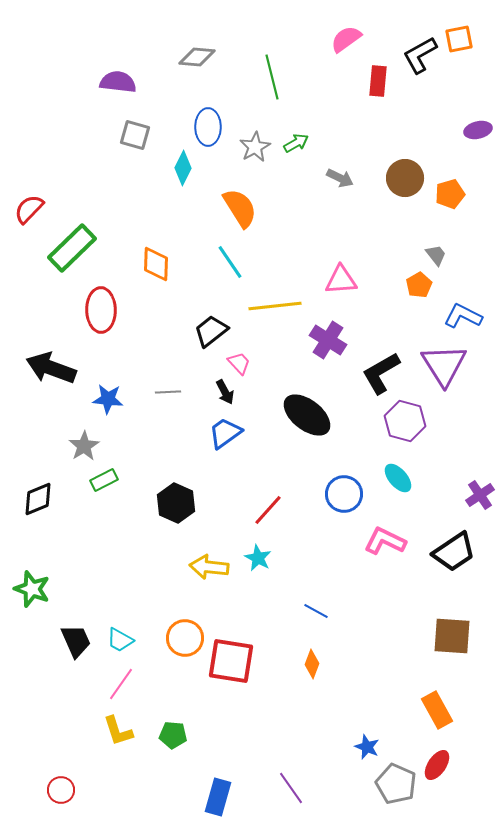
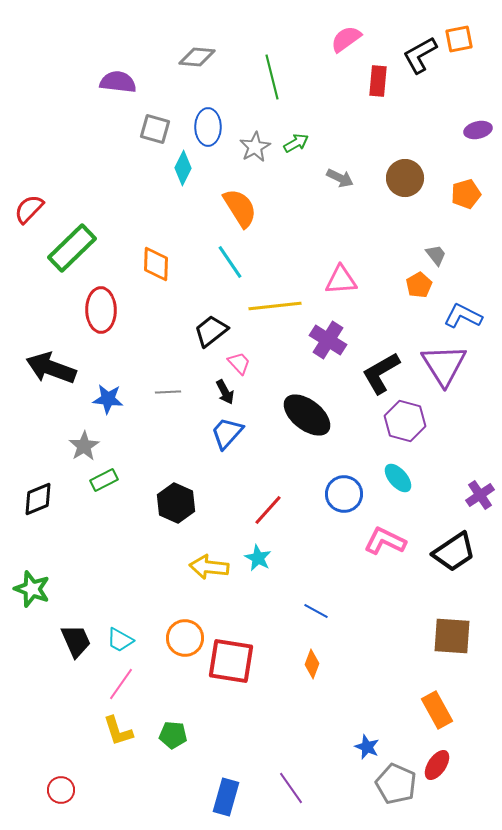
gray square at (135, 135): moved 20 px right, 6 px up
orange pentagon at (450, 194): moved 16 px right
blue trapezoid at (225, 433): moved 2 px right; rotated 12 degrees counterclockwise
blue rectangle at (218, 797): moved 8 px right
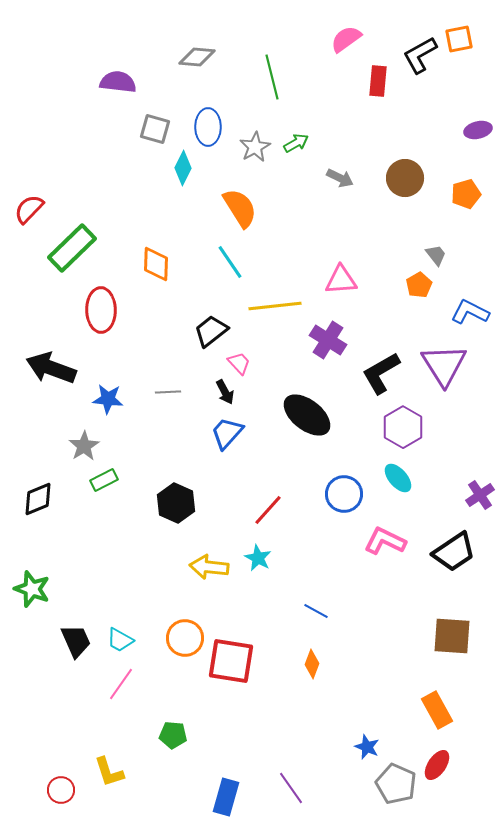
blue L-shape at (463, 316): moved 7 px right, 4 px up
purple hexagon at (405, 421): moved 2 px left, 6 px down; rotated 15 degrees clockwise
yellow L-shape at (118, 731): moved 9 px left, 41 px down
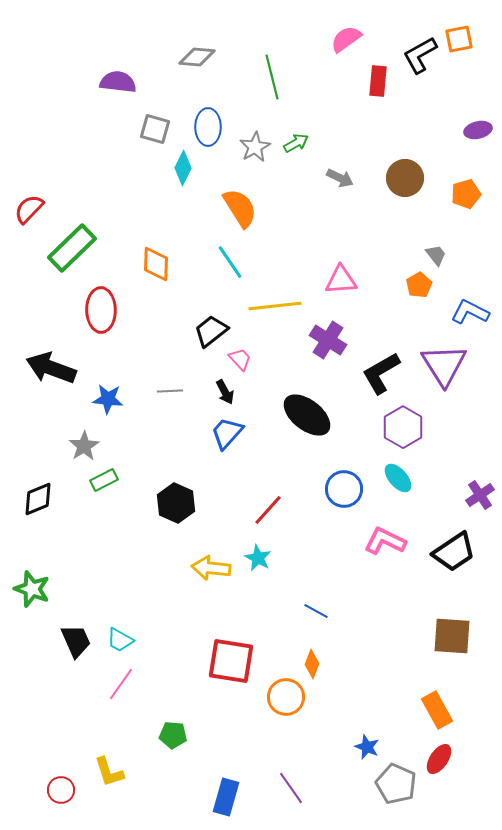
pink trapezoid at (239, 363): moved 1 px right, 4 px up
gray line at (168, 392): moved 2 px right, 1 px up
blue circle at (344, 494): moved 5 px up
yellow arrow at (209, 567): moved 2 px right, 1 px down
orange circle at (185, 638): moved 101 px right, 59 px down
red ellipse at (437, 765): moved 2 px right, 6 px up
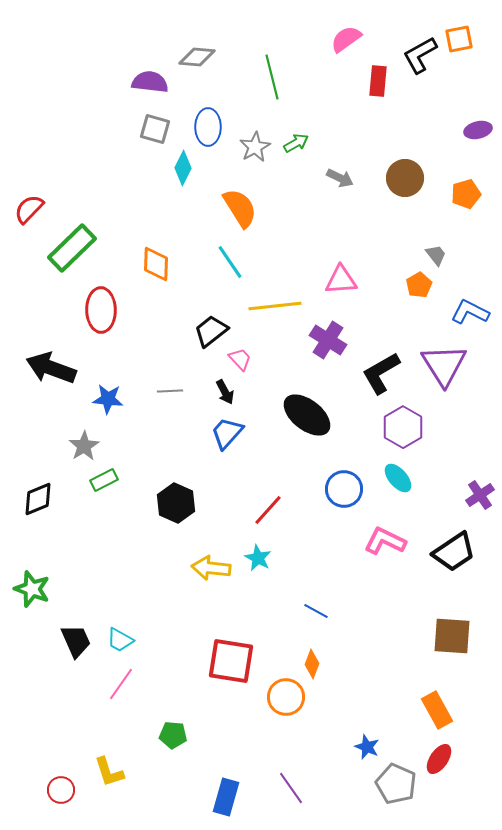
purple semicircle at (118, 82): moved 32 px right
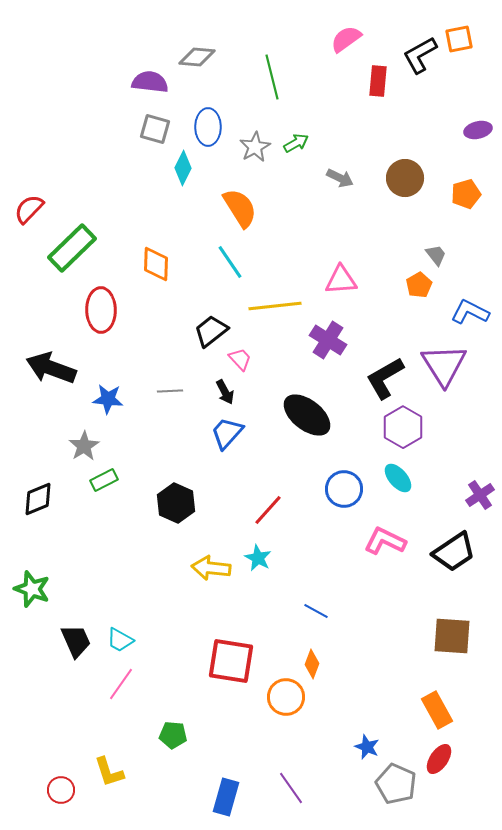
black L-shape at (381, 373): moved 4 px right, 5 px down
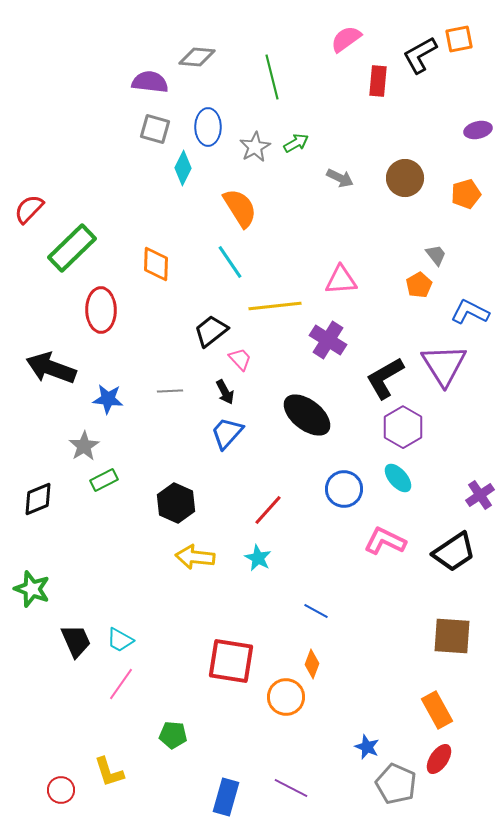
yellow arrow at (211, 568): moved 16 px left, 11 px up
purple line at (291, 788): rotated 28 degrees counterclockwise
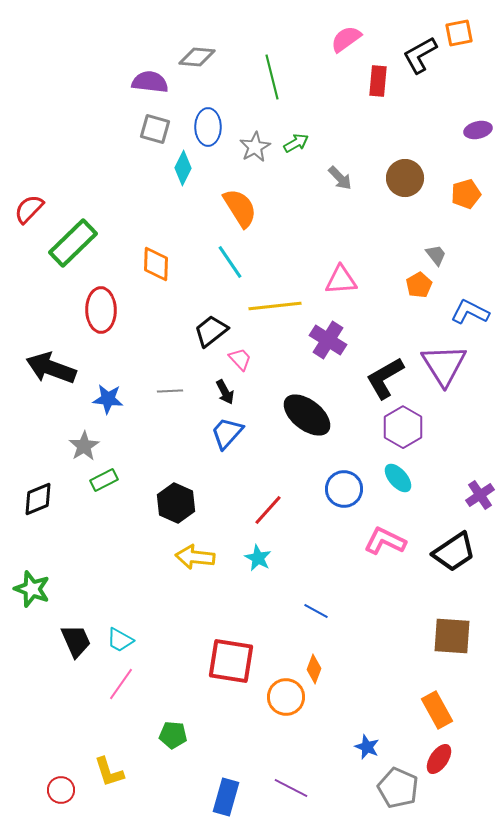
orange square at (459, 39): moved 6 px up
gray arrow at (340, 178): rotated 20 degrees clockwise
green rectangle at (72, 248): moved 1 px right, 5 px up
orange diamond at (312, 664): moved 2 px right, 5 px down
gray pentagon at (396, 784): moved 2 px right, 4 px down
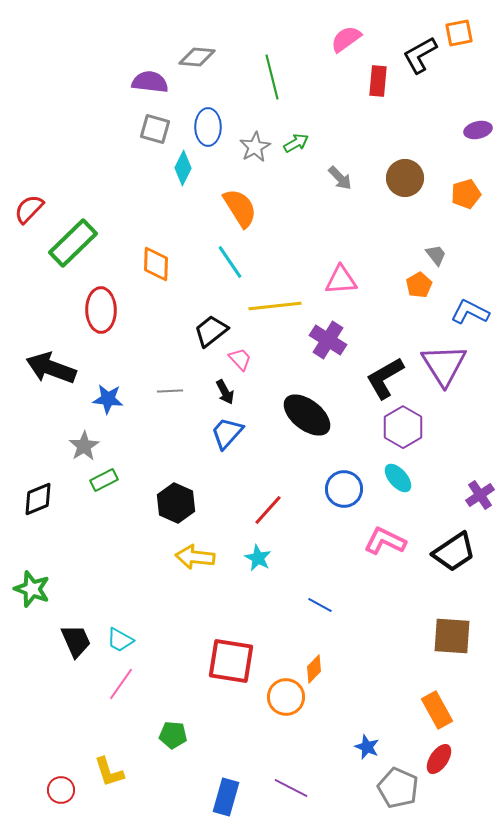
blue line at (316, 611): moved 4 px right, 6 px up
orange diamond at (314, 669): rotated 24 degrees clockwise
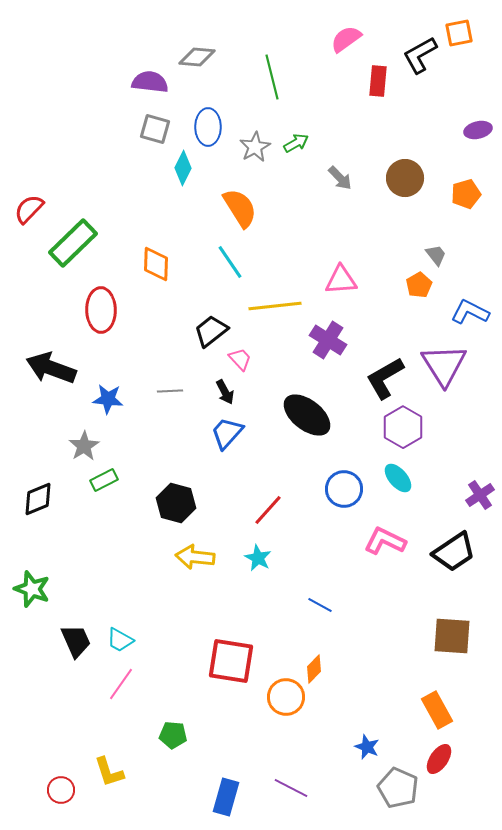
black hexagon at (176, 503): rotated 9 degrees counterclockwise
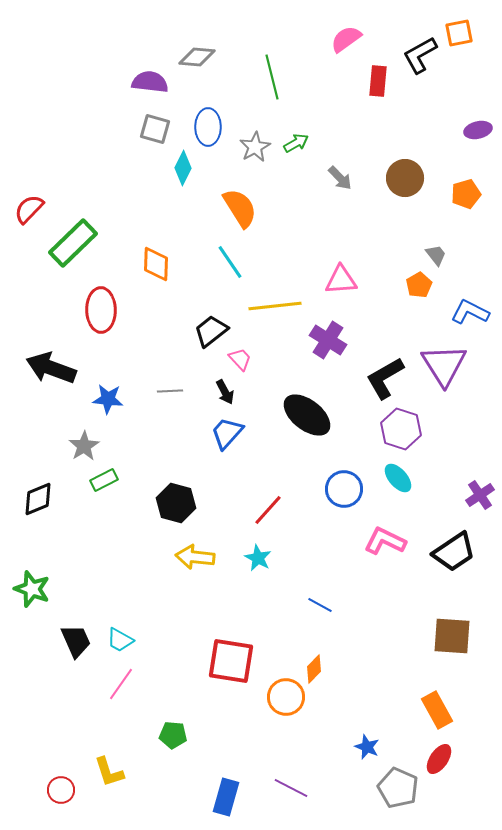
purple hexagon at (403, 427): moved 2 px left, 2 px down; rotated 12 degrees counterclockwise
